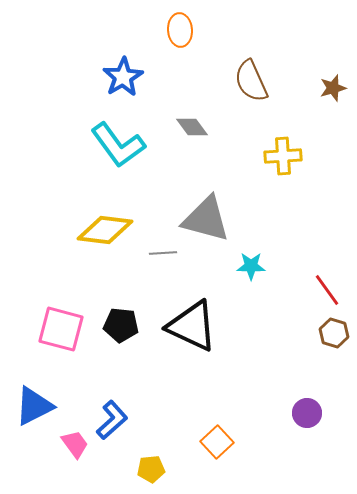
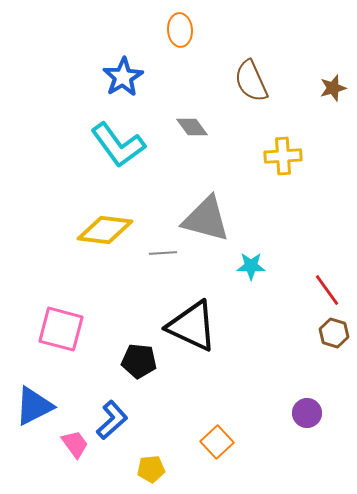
black pentagon: moved 18 px right, 36 px down
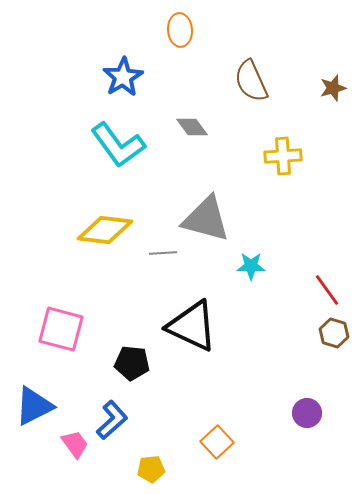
black pentagon: moved 7 px left, 2 px down
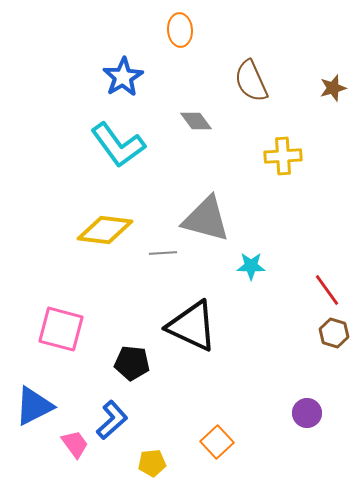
gray diamond: moved 4 px right, 6 px up
yellow pentagon: moved 1 px right, 6 px up
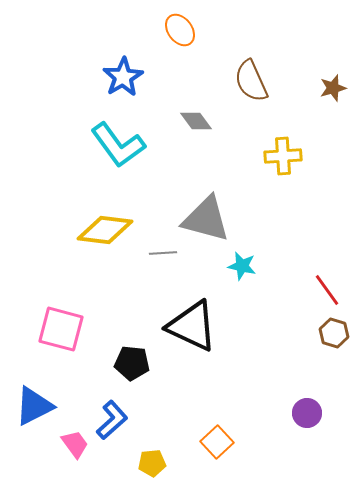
orange ellipse: rotated 32 degrees counterclockwise
cyan star: moved 9 px left; rotated 12 degrees clockwise
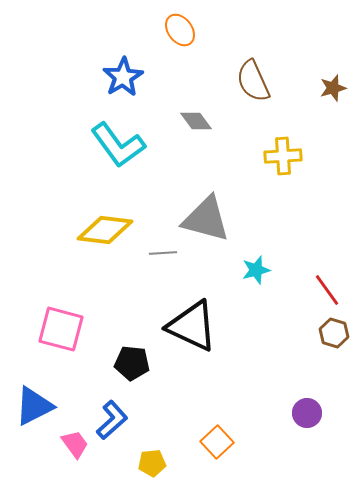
brown semicircle: moved 2 px right
cyan star: moved 14 px right, 4 px down; rotated 28 degrees counterclockwise
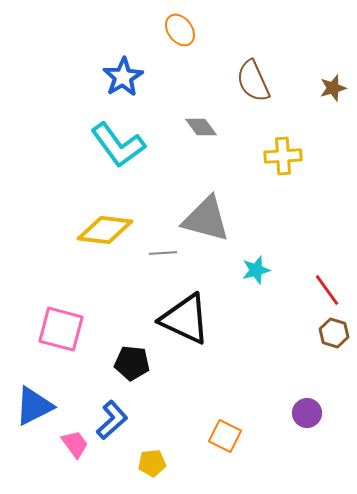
gray diamond: moved 5 px right, 6 px down
black triangle: moved 7 px left, 7 px up
orange square: moved 8 px right, 6 px up; rotated 20 degrees counterclockwise
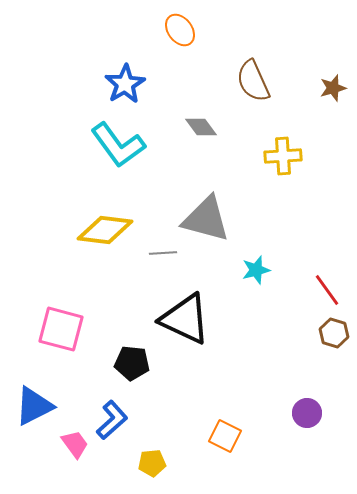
blue star: moved 2 px right, 7 px down
